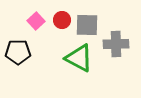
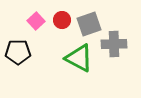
gray square: moved 2 px right, 1 px up; rotated 20 degrees counterclockwise
gray cross: moved 2 px left
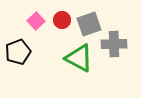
black pentagon: rotated 20 degrees counterclockwise
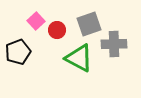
red circle: moved 5 px left, 10 px down
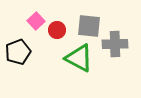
gray square: moved 2 px down; rotated 25 degrees clockwise
gray cross: moved 1 px right
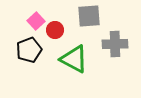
gray square: moved 10 px up; rotated 10 degrees counterclockwise
red circle: moved 2 px left
black pentagon: moved 11 px right, 2 px up
green triangle: moved 5 px left, 1 px down
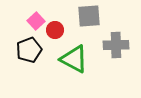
gray cross: moved 1 px right, 1 px down
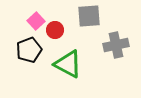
gray cross: rotated 10 degrees counterclockwise
green triangle: moved 6 px left, 5 px down
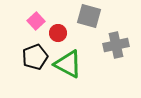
gray square: rotated 20 degrees clockwise
red circle: moved 3 px right, 3 px down
black pentagon: moved 6 px right, 7 px down
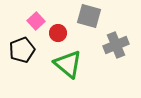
gray cross: rotated 10 degrees counterclockwise
black pentagon: moved 13 px left, 7 px up
green triangle: rotated 12 degrees clockwise
